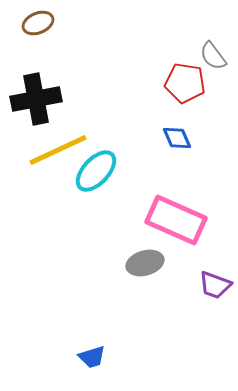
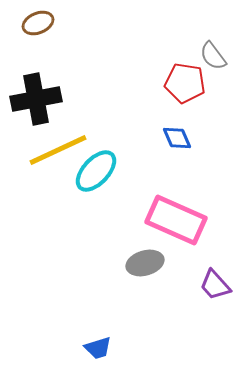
purple trapezoid: rotated 28 degrees clockwise
blue trapezoid: moved 6 px right, 9 px up
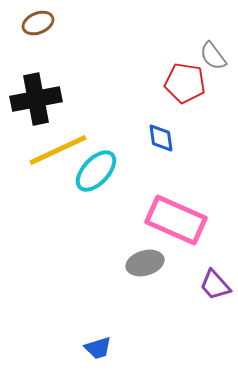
blue diamond: moved 16 px left; rotated 16 degrees clockwise
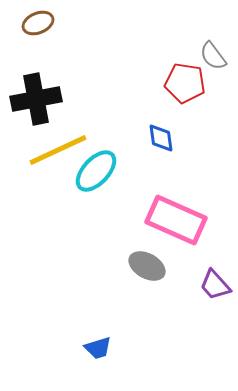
gray ellipse: moved 2 px right, 3 px down; rotated 45 degrees clockwise
